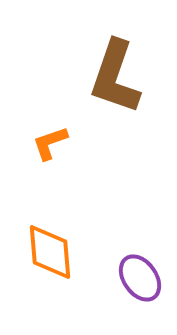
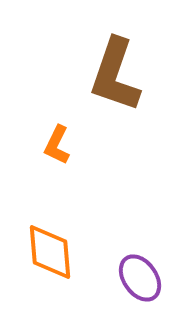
brown L-shape: moved 2 px up
orange L-shape: moved 7 px right, 2 px down; rotated 45 degrees counterclockwise
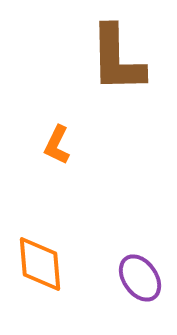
brown L-shape: moved 2 px right, 16 px up; rotated 20 degrees counterclockwise
orange diamond: moved 10 px left, 12 px down
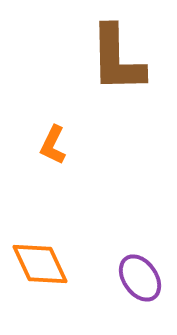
orange L-shape: moved 4 px left
orange diamond: rotated 20 degrees counterclockwise
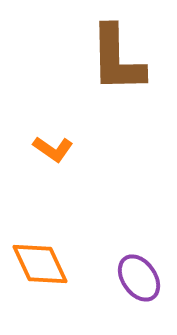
orange L-shape: moved 4 px down; rotated 81 degrees counterclockwise
purple ellipse: moved 1 px left
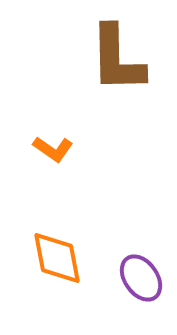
orange diamond: moved 17 px right, 6 px up; rotated 14 degrees clockwise
purple ellipse: moved 2 px right
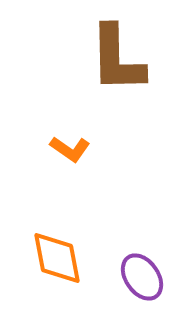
orange L-shape: moved 17 px right
purple ellipse: moved 1 px right, 1 px up
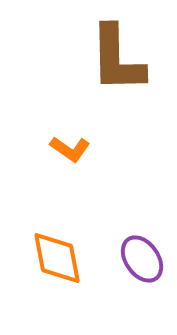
purple ellipse: moved 18 px up
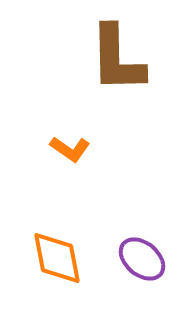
purple ellipse: rotated 15 degrees counterclockwise
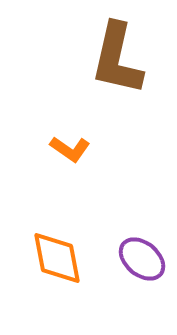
brown L-shape: rotated 14 degrees clockwise
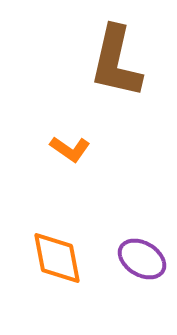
brown L-shape: moved 1 px left, 3 px down
purple ellipse: rotated 9 degrees counterclockwise
